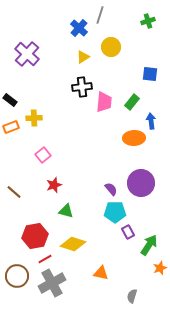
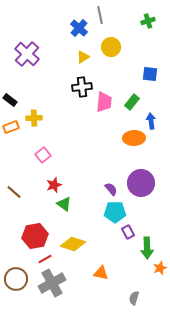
gray line: rotated 30 degrees counterclockwise
green triangle: moved 2 px left, 7 px up; rotated 21 degrees clockwise
green arrow: moved 2 px left, 3 px down; rotated 145 degrees clockwise
brown circle: moved 1 px left, 3 px down
gray semicircle: moved 2 px right, 2 px down
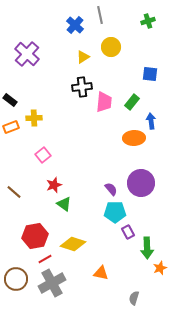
blue cross: moved 4 px left, 3 px up
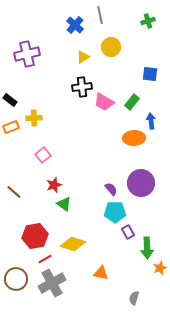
purple cross: rotated 35 degrees clockwise
pink trapezoid: rotated 115 degrees clockwise
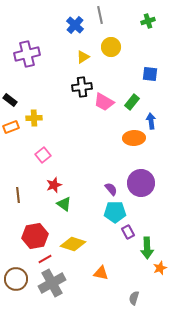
brown line: moved 4 px right, 3 px down; rotated 42 degrees clockwise
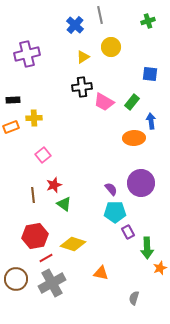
black rectangle: moved 3 px right; rotated 40 degrees counterclockwise
brown line: moved 15 px right
red line: moved 1 px right, 1 px up
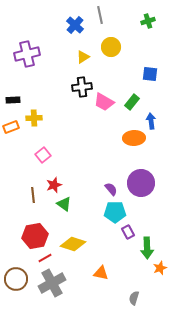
red line: moved 1 px left
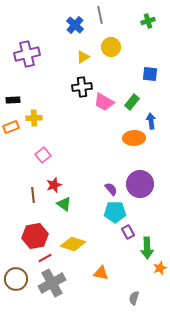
purple circle: moved 1 px left, 1 px down
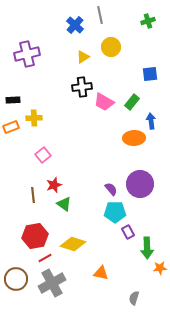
blue square: rotated 14 degrees counterclockwise
orange star: rotated 16 degrees clockwise
